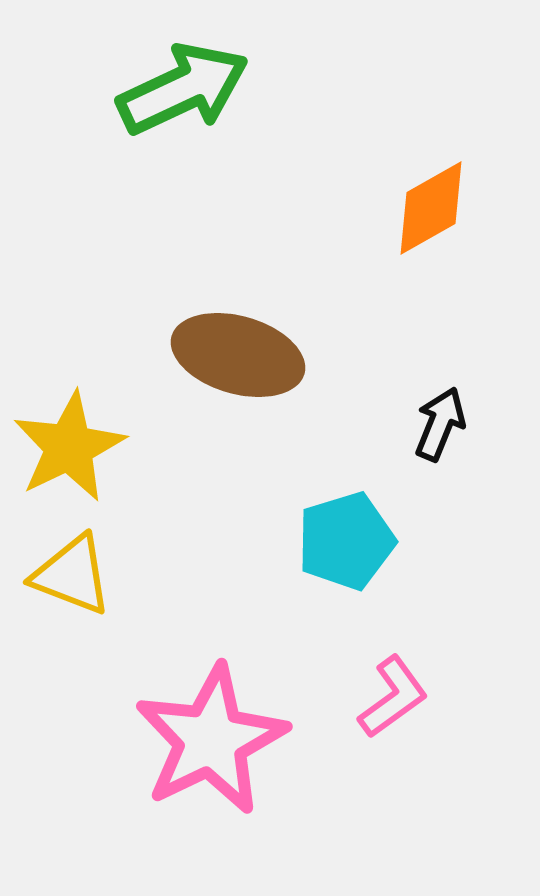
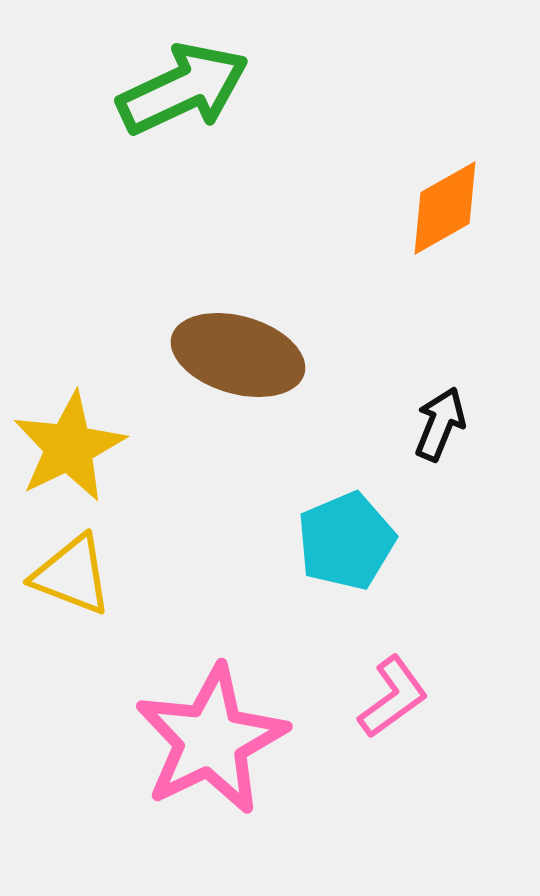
orange diamond: moved 14 px right
cyan pentagon: rotated 6 degrees counterclockwise
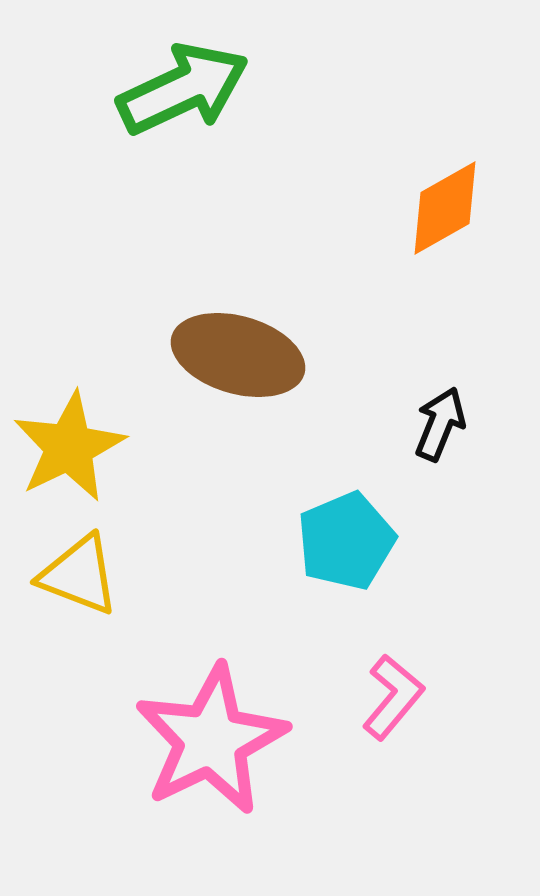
yellow triangle: moved 7 px right
pink L-shape: rotated 14 degrees counterclockwise
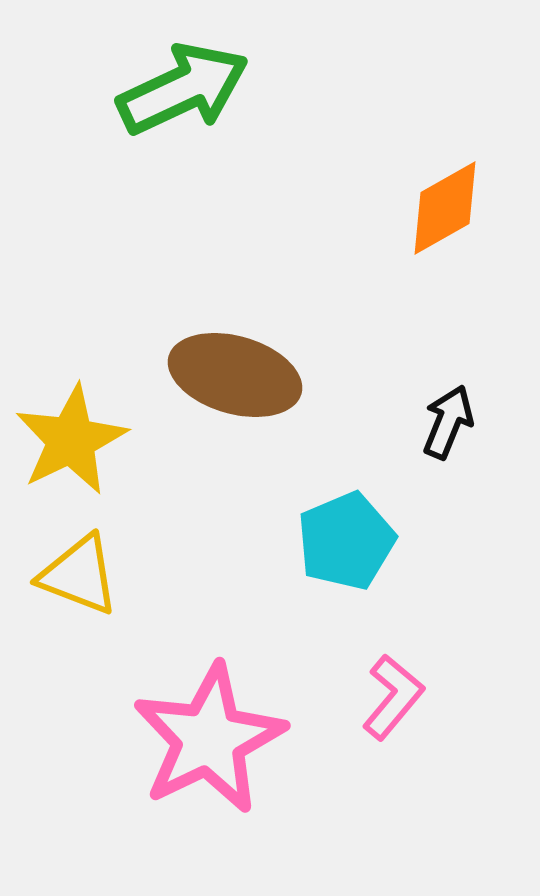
brown ellipse: moved 3 px left, 20 px down
black arrow: moved 8 px right, 2 px up
yellow star: moved 2 px right, 7 px up
pink star: moved 2 px left, 1 px up
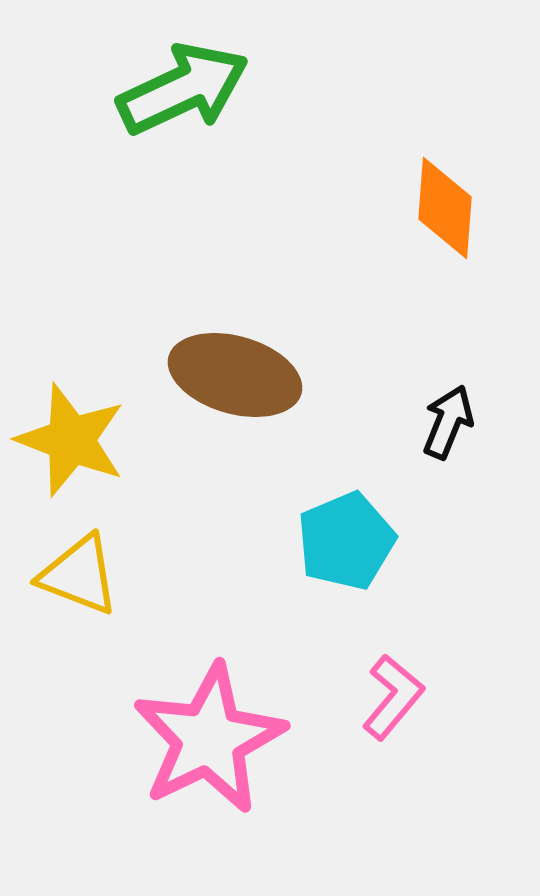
orange diamond: rotated 56 degrees counterclockwise
yellow star: rotated 25 degrees counterclockwise
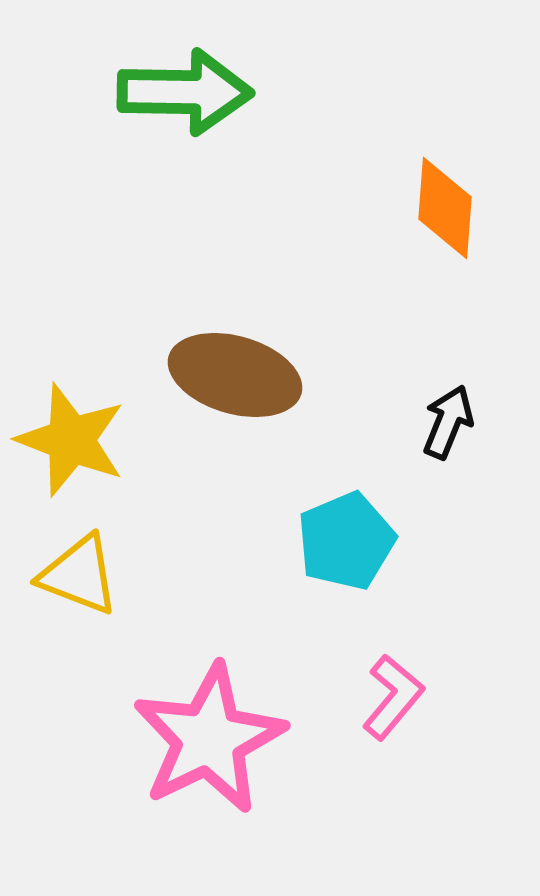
green arrow: moved 2 px right, 3 px down; rotated 26 degrees clockwise
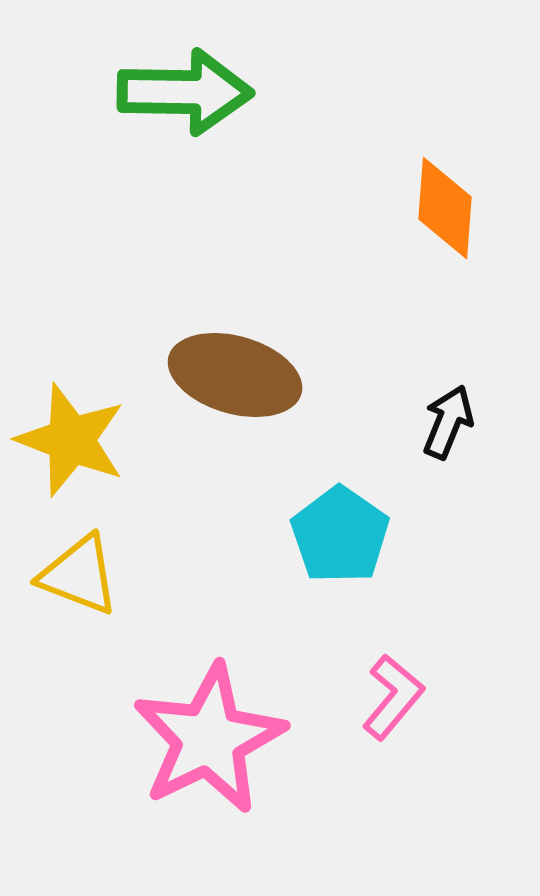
cyan pentagon: moved 6 px left, 6 px up; rotated 14 degrees counterclockwise
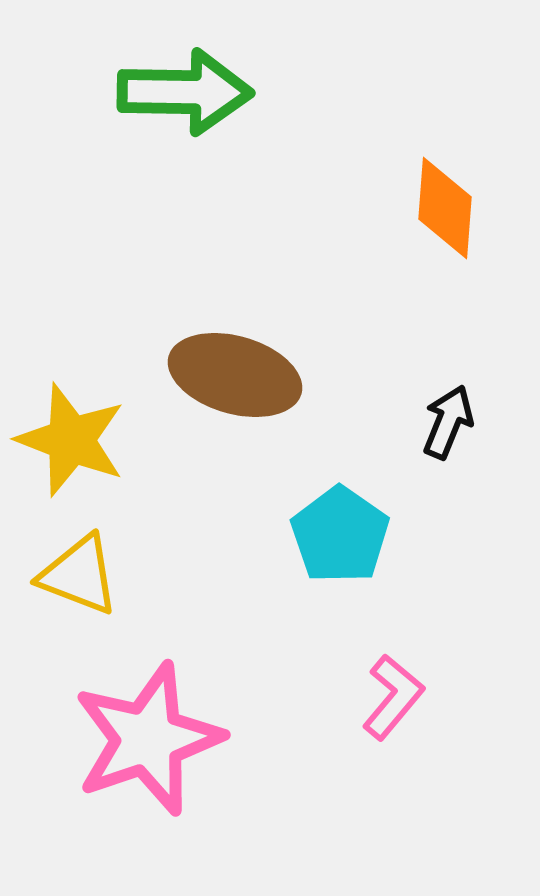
pink star: moved 61 px left; rotated 7 degrees clockwise
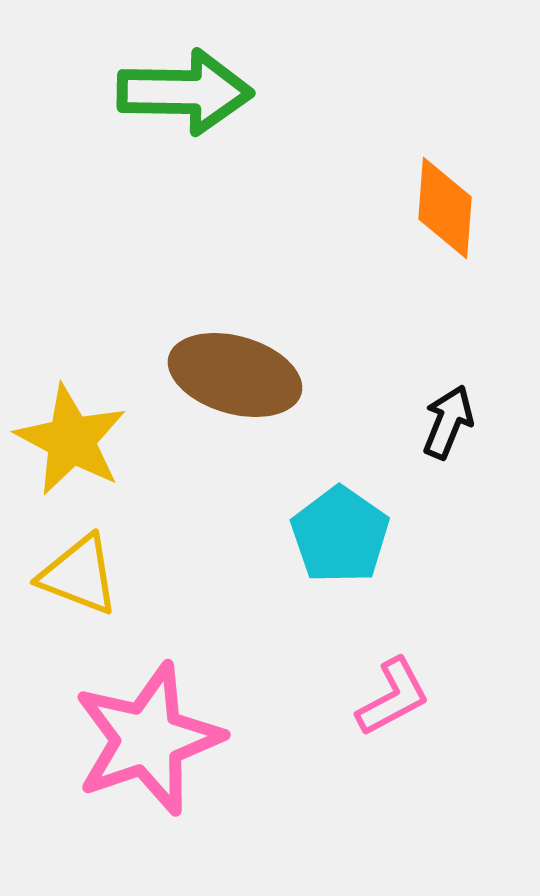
yellow star: rotated 7 degrees clockwise
pink L-shape: rotated 22 degrees clockwise
